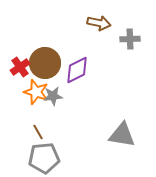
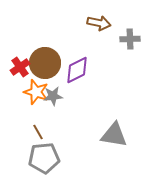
gray triangle: moved 8 px left
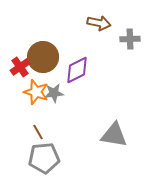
brown circle: moved 2 px left, 6 px up
gray star: moved 1 px right, 3 px up
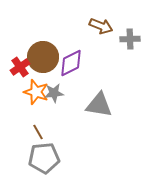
brown arrow: moved 2 px right, 3 px down; rotated 10 degrees clockwise
purple diamond: moved 6 px left, 7 px up
gray triangle: moved 15 px left, 30 px up
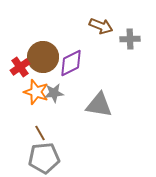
brown line: moved 2 px right, 1 px down
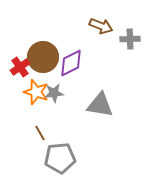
gray triangle: moved 1 px right
gray pentagon: moved 16 px right
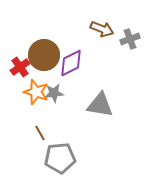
brown arrow: moved 1 px right, 3 px down
gray cross: rotated 18 degrees counterclockwise
brown circle: moved 1 px right, 2 px up
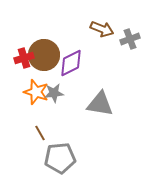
red cross: moved 4 px right, 9 px up; rotated 18 degrees clockwise
gray triangle: moved 1 px up
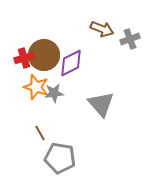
orange star: moved 5 px up
gray triangle: moved 1 px right; rotated 40 degrees clockwise
gray pentagon: rotated 16 degrees clockwise
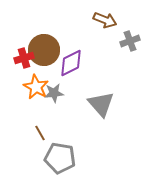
brown arrow: moved 3 px right, 9 px up
gray cross: moved 2 px down
brown circle: moved 5 px up
orange star: rotated 10 degrees clockwise
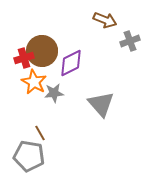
brown circle: moved 2 px left, 1 px down
orange star: moved 2 px left, 5 px up
gray pentagon: moved 31 px left, 2 px up
